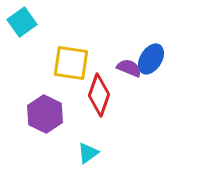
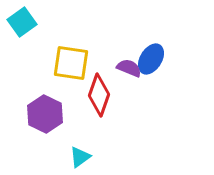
cyan triangle: moved 8 px left, 4 px down
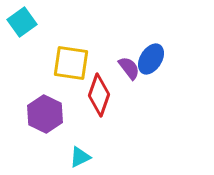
purple semicircle: rotated 30 degrees clockwise
cyan triangle: rotated 10 degrees clockwise
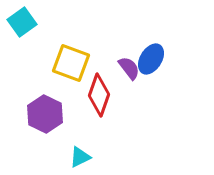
yellow square: rotated 12 degrees clockwise
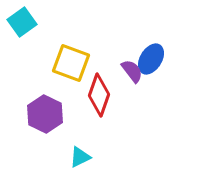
purple semicircle: moved 3 px right, 3 px down
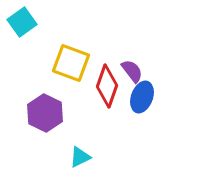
blue ellipse: moved 9 px left, 38 px down; rotated 12 degrees counterclockwise
red diamond: moved 8 px right, 9 px up
purple hexagon: moved 1 px up
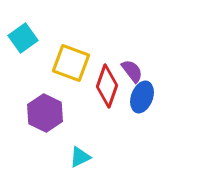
cyan square: moved 1 px right, 16 px down
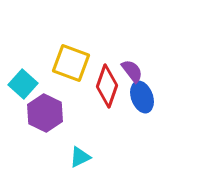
cyan square: moved 46 px down; rotated 12 degrees counterclockwise
blue ellipse: rotated 40 degrees counterclockwise
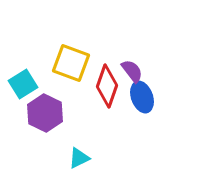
cyan square: rotated 16 degrees clockwise
cyan triangle: moved 1 px left, 1 px down
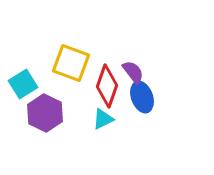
purple semicircle: moved 1 px right, 1 px down
cyan triangle: moved 24 px right, 39 px up
